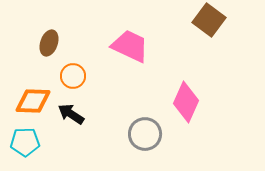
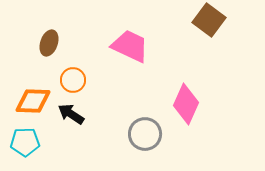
orange circle: moved 4 px down
pink diamond: moved 2 px down
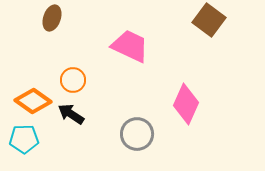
brown ellipse: moved 3 px right, 25 px up
orange diamond: rotated 33 degrees clockwise
gray circle: moved 8 px left
cyan pentagon: moved 1 px left, 3 px up
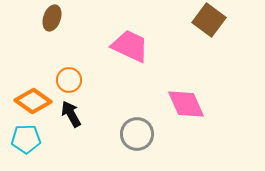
orange circle: moved 4 px left
pink diamond: rotated 48 degrees counterclockwise
black arrow: rotated 28 degrees clockwise
cyan pentagon: moved 2 px right
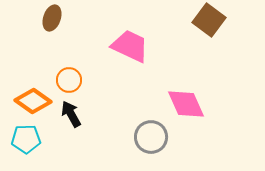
gray circle: moved 14 px right, 3 px down
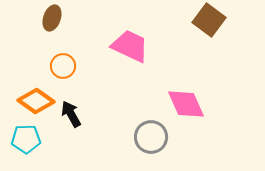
orange circle: moved 6 px left, 14 px up
orange diamond: moved 3 px right
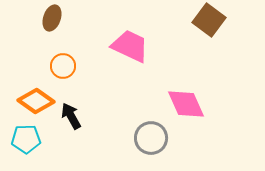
black arrow: moved 2 px down
gray circle: moved 1 px down
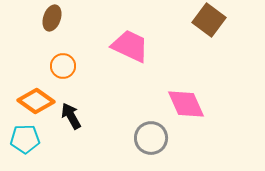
cyan pentagon: moved 1 px left
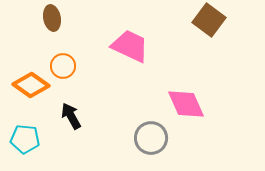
brown ellipse: rotated 30 degrees counterclockwise
orange diamond: moved 5 px left, 16 px up
cyan pentagon: rotated 8 degrees clockwise
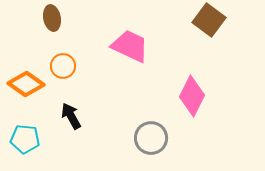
orange diamond: moved 5 px left, 1 px up
pink diamond: moved 6 px right, 8 px up; rotated 51 degrees clockwise
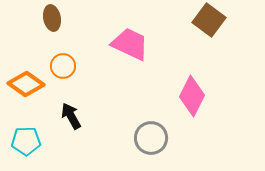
pink trapezoid: moved 2 px up
cyan pentagon: moved 1 px right, 2 px down; rotated 8 degrees counterclockwise
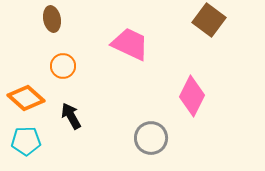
brown ellipse: moved 1 px down
orange diamond: moved 14 px down; rotated 6 degrees clockwise
